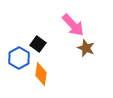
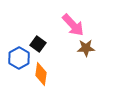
brown star: rotated 24 degrees counterclockwise
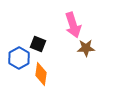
pink arrow: rotated 25 degrees clockwise
black square: rotated 14 degrees counterclockwise
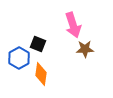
brown star: moved 1 px left, 1 px down
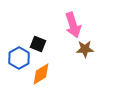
orange diamond: rotated 50 degrees clockwise
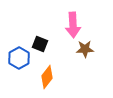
pink arrow: rotated 15 degrees clockwise
black square: moved 2 px right
orange diamond: moved 6 px right, 3 px down; rotated 20 degrees counterclockwise
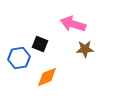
pink arrow: moved 1 px up; rotated 110 degrees clockwise
blue hexagon: rotated 20 degrees clockwise
orange diamond: rotated 30 degrees clockwise
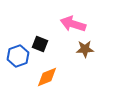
blue hexagon: moved 1 px left, 2 px up; rotated 10 degrees counterclockwise
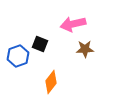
pink arrow: rotated 30 degrees counterclockwise
orange diamond: moved 4 px right, 5 px down; rotated 30 degrees counterclockwise
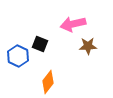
brown star: moved 3 px right, 3 px up
blue hexagon: rotated 15 degrees counterclockwise
orange diamond: moved 3 px left
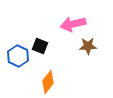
black square: moved 2 px down
